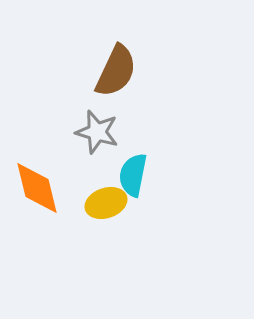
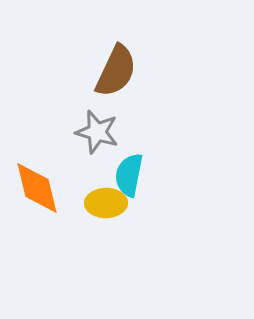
cyan semicircle: moved 4 px left
yellow ellipse: rotated 18 degrees clockwise
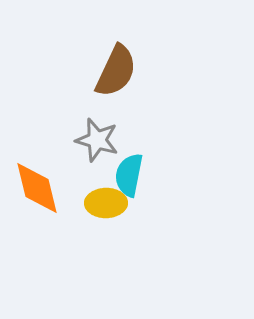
gray star: moved 8 px down
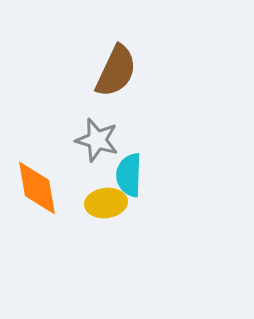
cyan semicircle: rotated 9 degrees counterclockwise
orange diamond: rotated 4 degrees clockwise
yellow ellipse: rotated 6 degrees counterclockwise
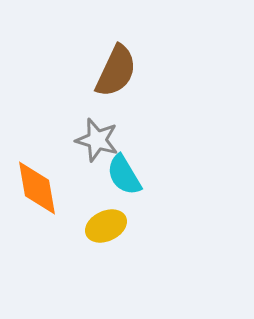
cyan semicircle: moved 5 px left; rotated 33 degrees counterclockwise
yellow ellipse: moved 23 px down; rotated 18 degrees counterclockwise
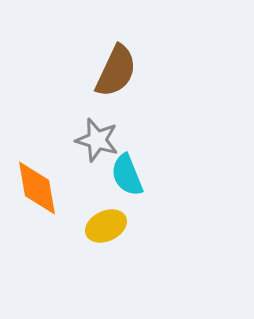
cyan semicircle: moved 3 px right; rotated 9 degrees clockwise
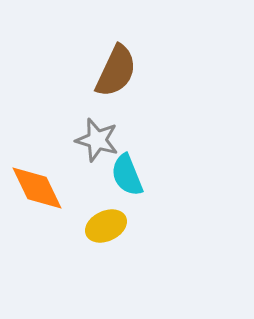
orange diamond: rotated 16 degrees counterclockwise
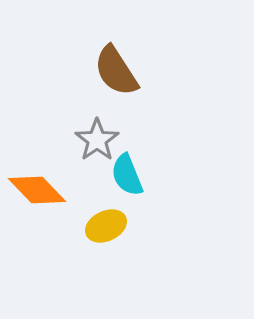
brown semicircle: rotated 122 degrees clockwise
gray star: rotated 21 degrees clockwise
orange diamond: moved 2 px down; rotated 18 degrees counterclockwise
